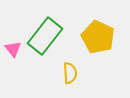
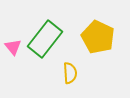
green rectangle: moved 3 px down
pink triangle: moved 2 px up
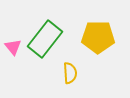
yellow pentagon: rotated 24 degrees counterclockwise
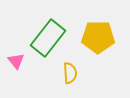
green rectangle: moved 3 px right, 1 px up
pink triangle: moved 3 px right, 14 px down
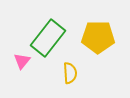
pink triangle: moved 6 px right; rotated 18 degrees clockwise
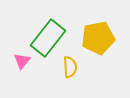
yellow pentagon: moved 1 px down; rotated 12 degrees counterclockwise
yellow semicircle: moved 6 px up
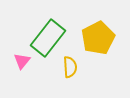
yellow pentagon: rotated 16 degrees counterclockwise
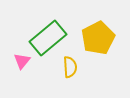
green rectangle: rotated 12 degrees clockwise
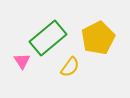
pink triangle: rotated 12 degrees counterclockwise
yellow semicircle: rotated 40 degrees clockwise
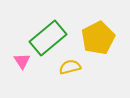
yellow semicircle: rotated 140 degrees counterclockwise
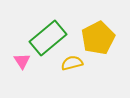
yellow semicircle: moved 2 px right, 4 px up
